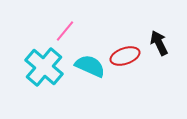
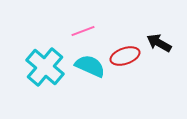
pink line: moved 18 px right; rotated 30 degrees clockwise
black arrow: rotated 35 degrees counterclockwise
cyan cross: moved 1 px right
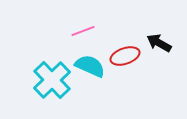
cyan cross: moved 7 px right, 13 px down; rotated 6 degrees clockwise
